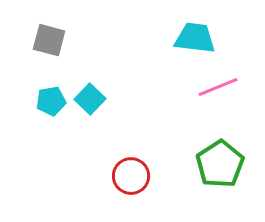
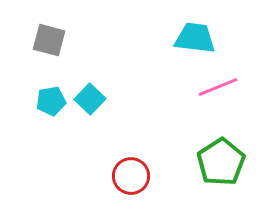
green pentagon: moved 1 px right, 2 px up
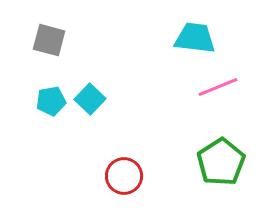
red circle: moved 7 px left
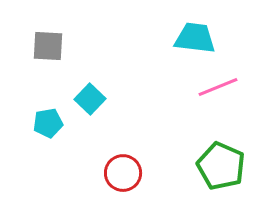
gray square: moved 1 px left, 6 px down; rotated 12 degrees counterclockwise
cyan pentagon: moved 3 px left, 22 px down
green pentagon: moved 4 px down; rotated 15 degrees counterclockwise
red circle: moved 1 px left, 3 px up
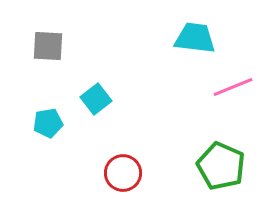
pink line: moved 15 px right
cyan square: moved 6 px right; rotated 8 degrees clockwise
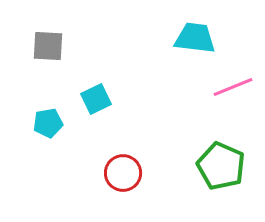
cyan square: rotated 12 degrees clockwise
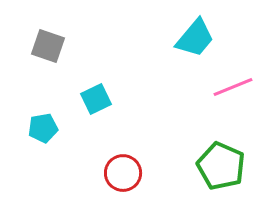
cyan trapezoid: rotated 123 degrees clockwise
gray square: rotated 16 degrees clockwise
cyan pentagon: moved 5 px left, 5 px down
